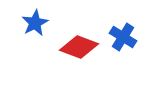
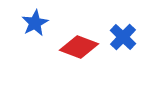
blue cross: rotated 12 degrees clockwise
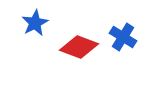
blue cross: rotated 12 degrees counterclockwise
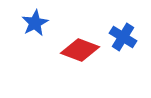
red diamond: moved 1 px right, 3 px down
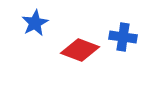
blue cross: rotated 24 degrees counterclockwise
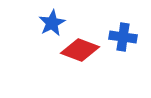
blue star: moved 17 px right
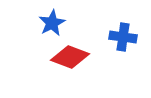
red diamond: moved 10 px left, 7 px down
